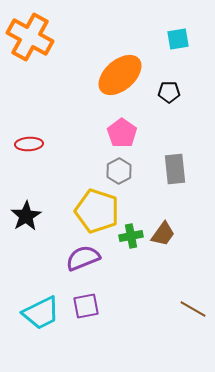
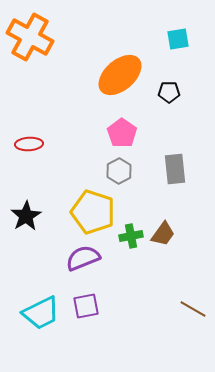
yellow pentagon: moved 4 px left, 1 px down
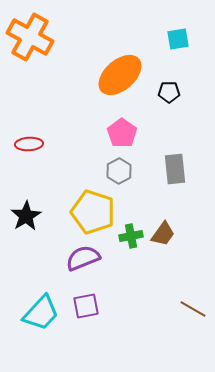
cyan trapezoid: rotated 21 degrees counterclockwise
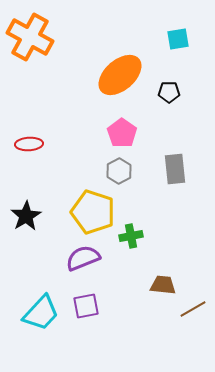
brown trapezoid: moved 51 px down; rotated 120 degrees counterclockwise
brown line: rotated 60 degrees counterclockwise
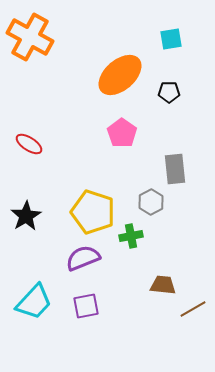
cyan square: moved 7 px left
red ellipse: rotated 36 degrees clockwise
gray hexagon: moved 32 px right, 31 px down
cyan trapezoid: moved 7 px left, 11 px up
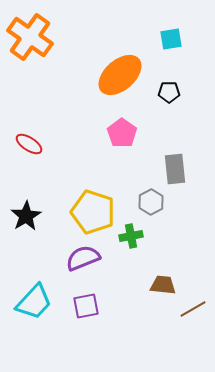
orange cross: rotated 6 degrees clockwise
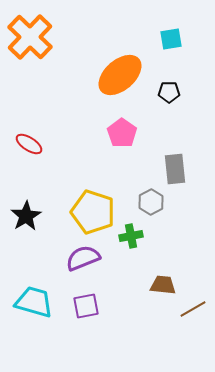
orange cross: rotated 9 degrees clockwise
cyan trapezoid: rotated 117 degrees counterclockwise
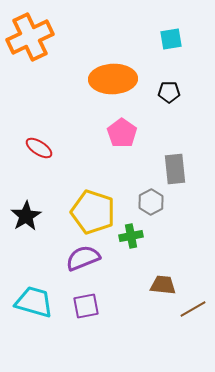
orange cross: rotated 21 degrees clockwise
orange ellipse: moved 7 px left, 4 px down; rotated 39 degrees clockwise
red ellipse: moved 10 px right, 4 px down
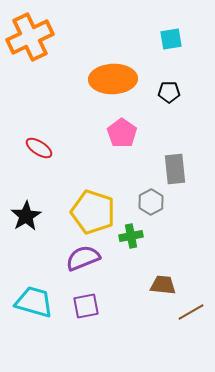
brown line: moved 2 px left, 3 px down
